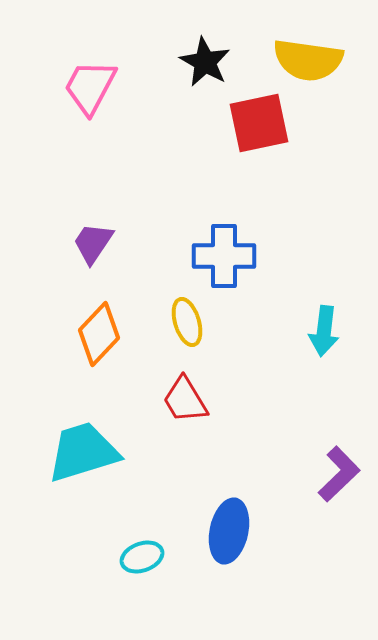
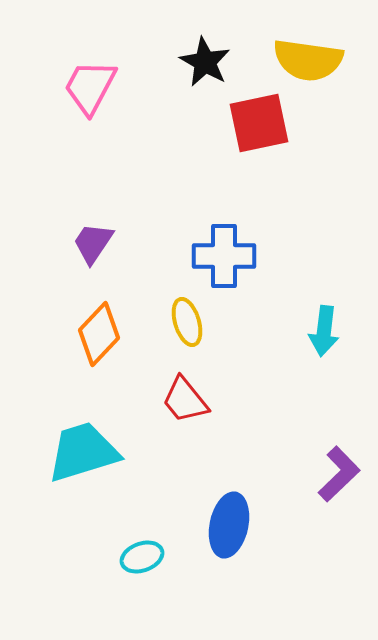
red trapezoid: rotated 8 degrees counterclockwise
blue ellipse: moved 6 px up
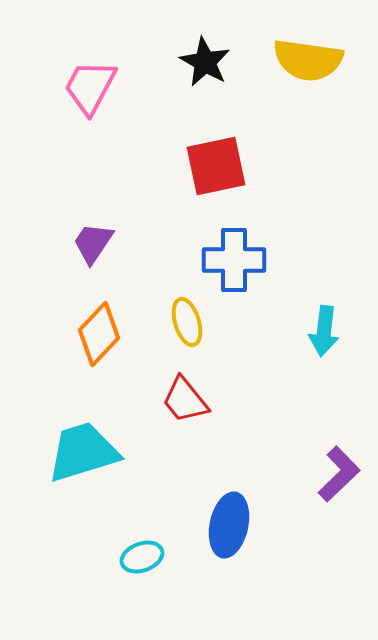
red square: moved 43 px left, 43 px down
blue cross: moved 10 px right, 4 px down
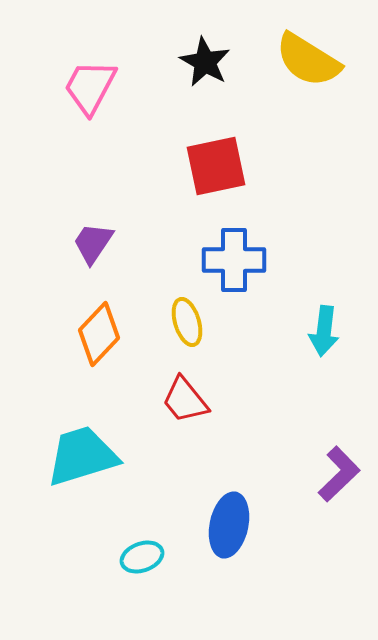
yellow semicircle: rotated 24 degrees clockwise
cyan trapezoid: moved 1 px left, 4 px down
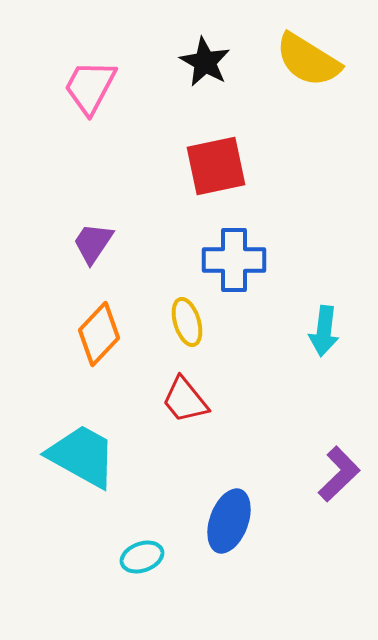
cyan trapezoid: rotated 46 degrees clockwise
blue ellipse: moved 4 px up; rotated 8 degrees clockwise
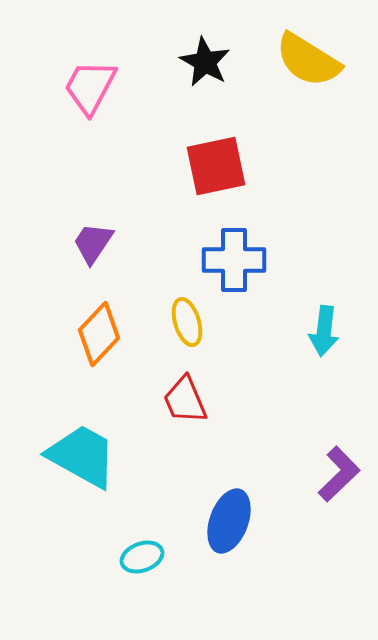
red trapezoid: rotated 16 degrees clockwise
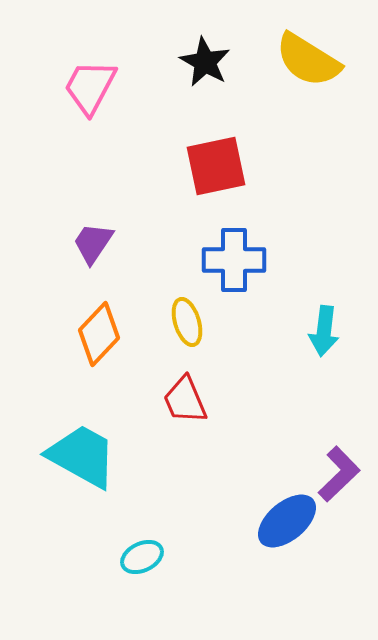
blue ellipse: moved 58 px right; rotated 30 degrees clockwise
cyan ellipse: rotated 6 degrees counterclockwise
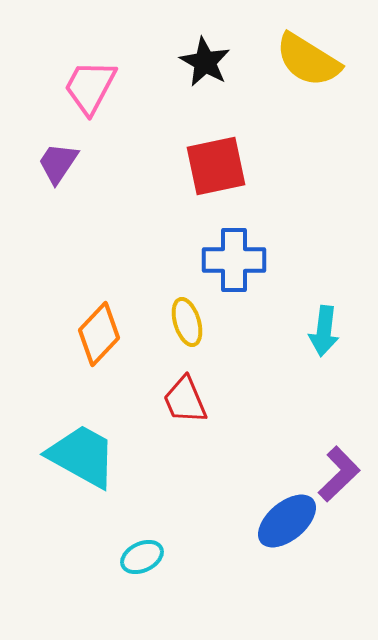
purple trapezoid: moved 35 px left, 80 px up
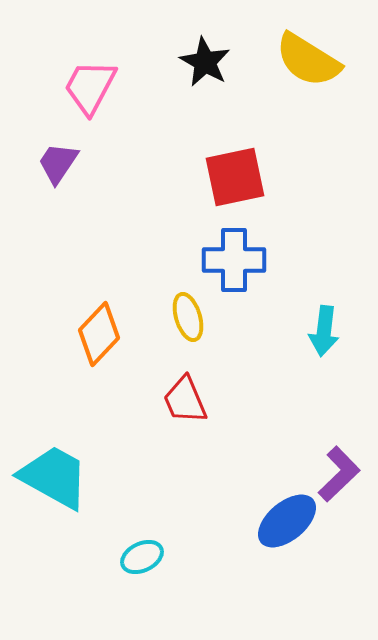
red square: moved 19 px right, 11 px down
yellow ellipse: moved 1 px right, 5 px up
cyan trapezoid: moved 28 px left, 21 px down
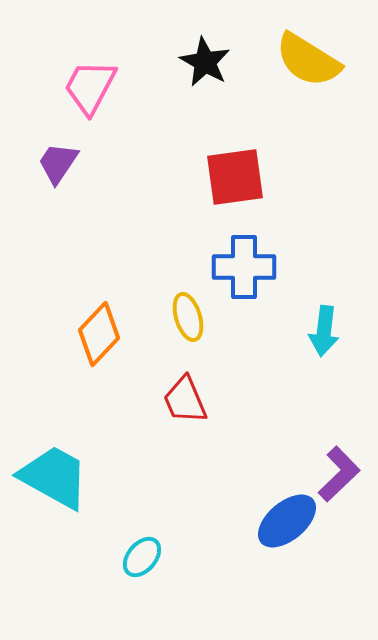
red square: rotated 4 degrees clockwise
blue cross: moved 10 px right, 7 px down
cyan ellipse: rotated 24 degrees counterclockwise
